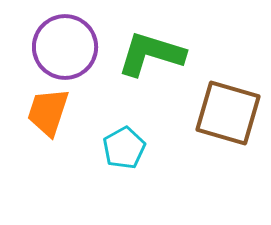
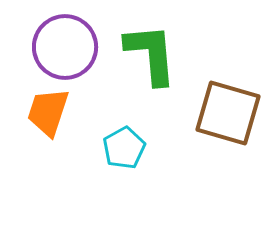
green L-shape: rotated 68 degrees clockwise
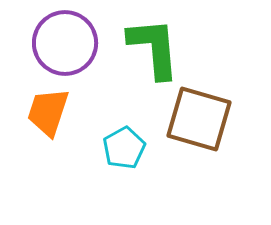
purple circle: moved 4 px up
green L-shape: moved 3 px right, 6 px up
brown square: moved 29 px left, 6 px down
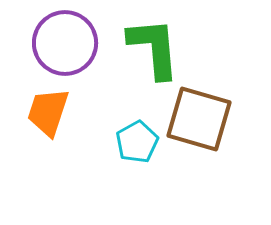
cyan pentagon: moved 13 px right, 6 px up
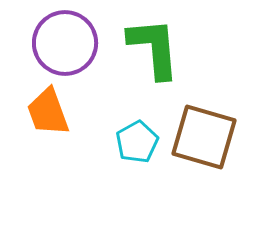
orange trapezoid: rotated 38 degrees counterclockwise
brown square: moved 5 px right, 18 px down
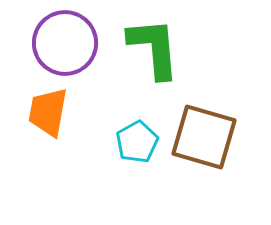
orange trapezoid: rotated 30 degrees clockwise
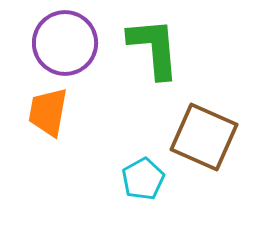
brown square: rotated 8 degrees clockwise
cyan pentagon: moved 6 px right, 37 px down
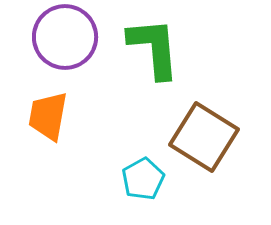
purple circle: moved 6 px up
orange trapezoid: moved 4 px down
brown square: rotated 8 degrees clockwise
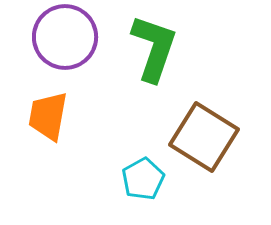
green L-shape: rotated 24 degrees clockwise
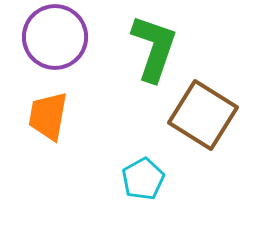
purple circle: moved 10 px left
brown square: moved 1 px left, 22 px up
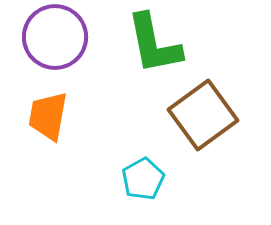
green L-shape: moved 4 px up; rotated 150 degrees clockwise
brown square: rotated 22 degrees clockwise
